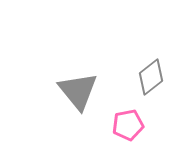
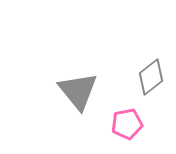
pink pentagon: moved 1 px left, 1 px up
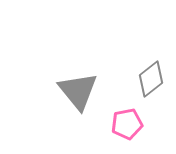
gray diamond: moved 2 px down
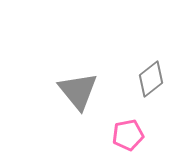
pink pentagon: moved 1 px right, 11 px down
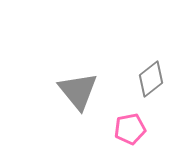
pink pentagon: moved 2 px right, 6 px up
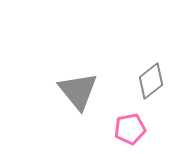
gray diamond: moved 2 px down
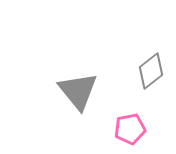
gray diamond: moved 10 px up
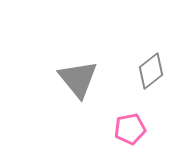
gray triangle: moved 12 px up
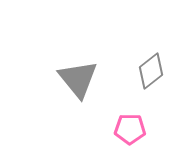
pink pentagon: rotated 12 degrees clockwise
